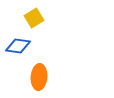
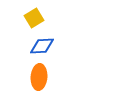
blue diamond: moved 24 px right; rotated 10 degrees counterclockwise
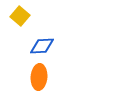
yellow square: moved 14 px left, 2 px up; rotated 18 degrees counterclockwise
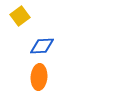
yellow square: rotated 12 degrees clockwise
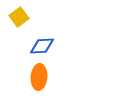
yellow square: moved 1 px left, 1 px down
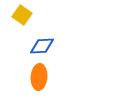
yellow square: moved 3 px right, 2 px up; rotated 18 degrees counterclockwise
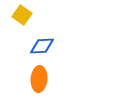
orange ellipse: moved 2 px down
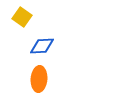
yellow square: moved 2 px down
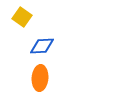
orange ellipse: moved 1 px right, 1 px up
